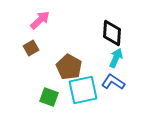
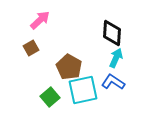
green square: moved 1 px right; rotated 30 degrees clockwise
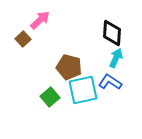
brown square: moved 8 px left, 9 px up; rotated 14 degrees counterclockwise
brown pentagon: rotated 15 degrees counterclockwise
blue L-shape: moved 3 px left
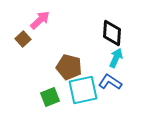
green square: rotated 18 degrees clockwise
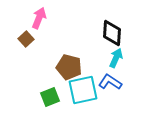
pink arrow: moved 1 px left, 2 px up; rotated 25 degrees counterclockwise
brown square: moved 3 px right
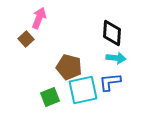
cyan arrow: rotated 72 degrees clockwise
blue L-shape: rotated 40 degrees counterclockwise
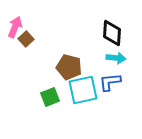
pink arrow: moved 24 px left, 9 px down
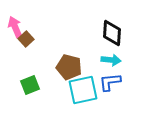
pink arrow: rotated 45 degrees counterclockwise
cyan arrow: moved 5 px left, 2 px down
green square: moved 20 px left, 12 px up
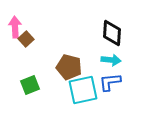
pink arrow: rotated 20 degrees clockwise
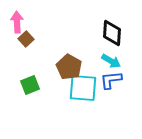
pink arrow: moved 2 px right, 5 px up
cyan arrow: moved 1 px down; rotated 24 degrees clockwise
brown pentagon: rotated 15 degrees clockwise
blue L-shape: moved 1 px right, 2 px up
cyan square: moved 2 px up; rotated 16 degrees clockwise
